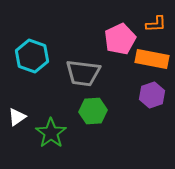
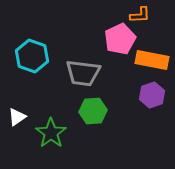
orange L-shape: moved 16 px left, 9 px up
orange rectangle: moved 1 px down
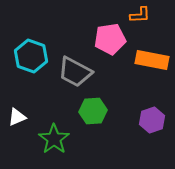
pink pentagon: moved 10 px left; rotated 16 degrees clockwise
cyan hexagon: moved 1 px left
gray trapezoid: moved 8 px left, 1 px up; rotated 21 degrees clockwise
purple hexagon: moved 25 px down
white triangle: rotated 12 degrees clockwise
green star: moved 3 px right, 6 px down
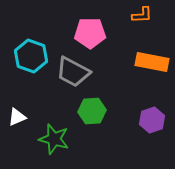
orange L-shape: moved 2 px right
pink pentagon: moved 20 px left, 6 px up; rotated 8 degrees clockwise
orange rectangle: moved 2 px down
gray trapezoid: moved 2 px left
green hexagon: moved 1 px left
green star: rotated 20 degrees counterclockwise
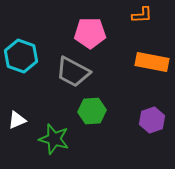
cyan hexagon: moved 10 px left
white triangle: moved 3 px down
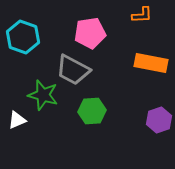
pink pentagon: rotated 8 degrees counterclockwise
cyan hexagon: moved 2 px right, 19 px up
orange rectangle: moved 1 px left, 1 px down
gray trapezoid: moved 2 px up
purple hexagon: moved 7 px right
green star: moved 11 px left, 44 px up
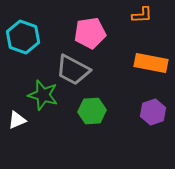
purple hexagon: moved 6 px left, 8 px up
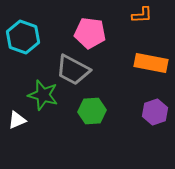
pink pentagon: rotated 16 degrees clockwise
purple hexagon: moved 2 px right
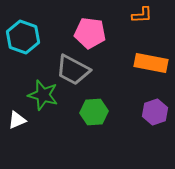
green hexagon: moved 2 px right, 1 px down
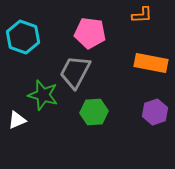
gray trapezoid: moved 2 px right, 2 px down; rotated 90 degrees clockwise
